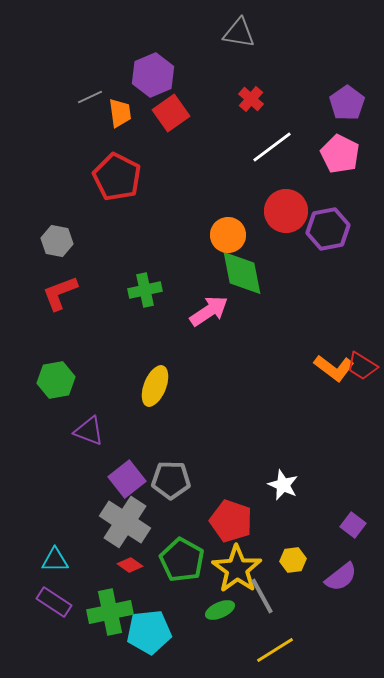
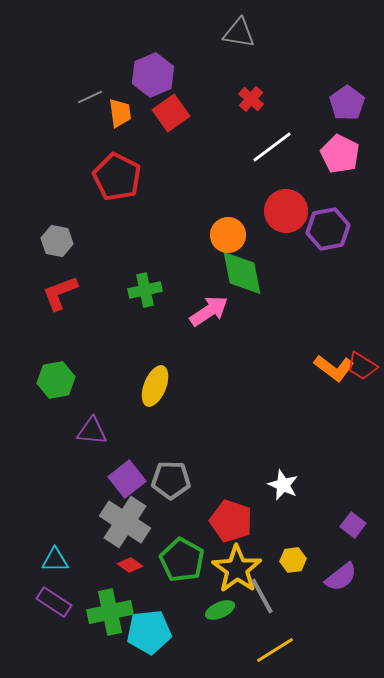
purple triangle at (89, 431): moved 3 px right; rotated 16 degrees counterclockwise
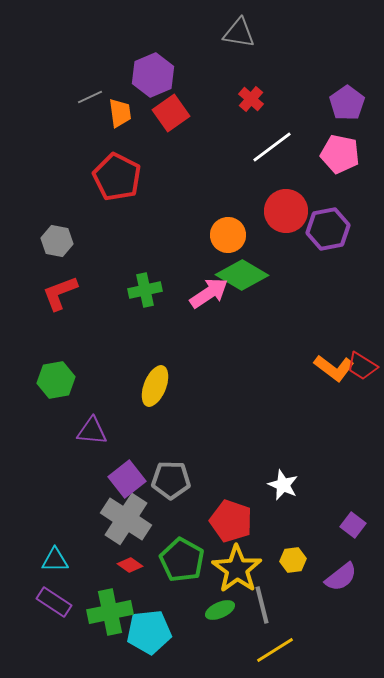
pink pentagon at (340, 154): rotated 15 degrees counterclockwise
green diamond at (242, 273): moved 2 px down; rotated 48 degrees counterclockwise
pink arrow at (209, 311): moved 18 px up
gray cross at (125, 522): moved 1 px right, 3 px up
gray line at (262, 596): moved 9 px down; rotated 15 degrees clockwise
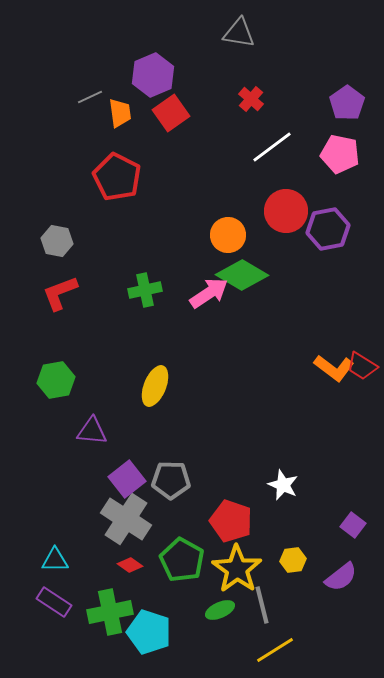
cyan pentagon at (149, 632): rotated 24 degrees clockwise
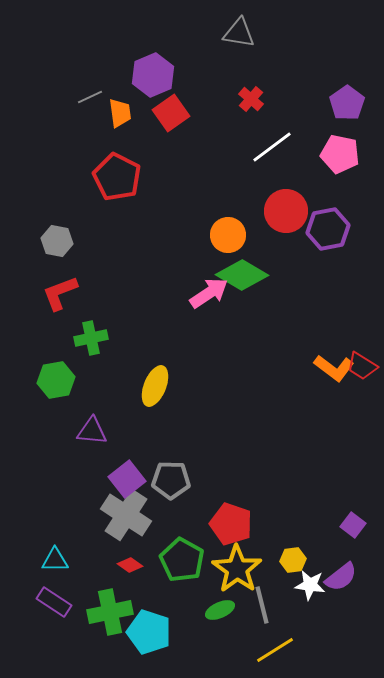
green cross at (145, 290): moved 54 px left, 48 px down
white star at (283, 485): moved 27 px right, 100 px down; rotated 16 degrees counterclockwise
gray cross at (126, 519): moved 4 px up
red pentagon at (231, 521): moved 3 px down
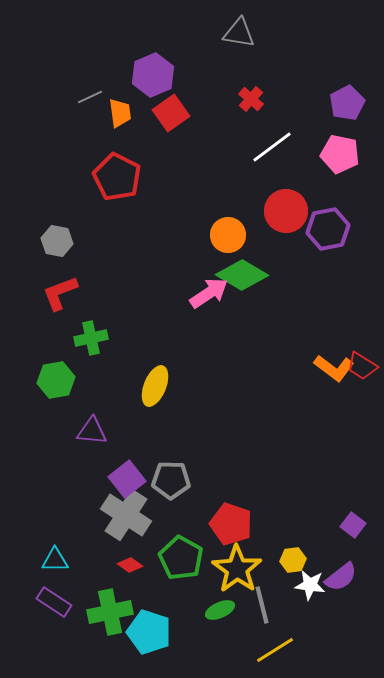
purple pentagon at (347, 103): rotated 8 degrees clockwise
green pentagon at (182, 560): moved 1 px left, 2 px up
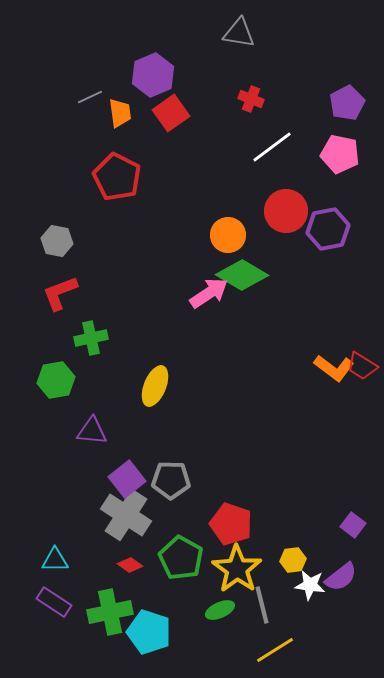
red cross at (251, 99): rotated 20 degrees counterclockwise
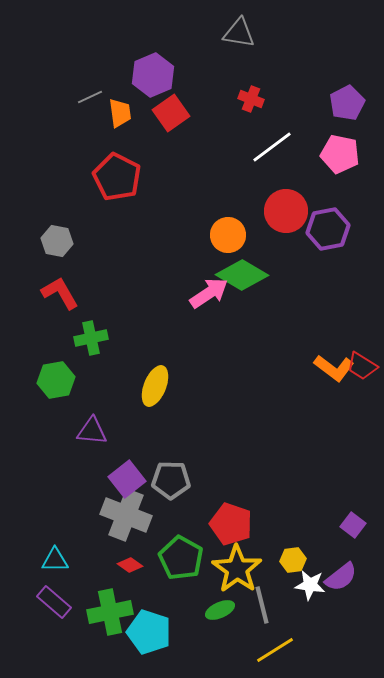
red L-shape at (60, 293): rotated 81 degrees clockwise
gray cross at (126, 515): rotated 12 degrees counterclockwise
purple rectangle at (54, 602): rotated 8 degrees clockwise
